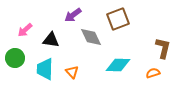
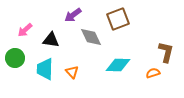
brown L-shape: moved 3 px right, 4 px down
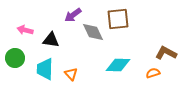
brown square: rotated 15 degrees clockwise
pink arrow: rotated 56 degrees clockwise
gray diamond: moved 2 px right, 5 px up
brown L-shape: moved 1 px down; rotated 75 degrees counterclockwise
orange triangle: moved 1 px left, 2 px down
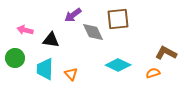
cyan diamond: rotated 25 degrees clockwise
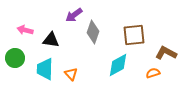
purple arrow: moved 1 px right
brown square: moved 16 px right, 16 px down
gray diamond: rotated 45 degrees clockwise
cyan diamond: rotated 55 degrees counterclockwise
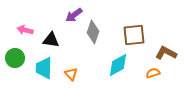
cyan trapezoid: moved 1 px left, 1 px up
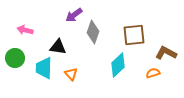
black triangle: moved 7 px right, 7 px down
cyan diamond: rotated 15 degrees counterclockwise
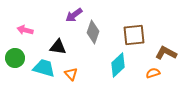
cyan trapezoid: rotated 105 degrees clockwise
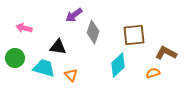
pink arrow: moved 1 px left, 2 px up
orange triangle: moved 1 px down
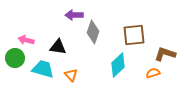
purple arrow: rotated 36 degrees clockwise
pink arrow: moved 2 px right, 12 px down
brown L-shape: moved 1 px left, 1 px down; rotated 10 degrees counterclockwise
cyan trapezoid: moved 1 px left, 1 px down
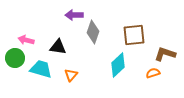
cyan trapezoid: moved 2 px left
orange triangle: rotated 24 degrees clockwise
